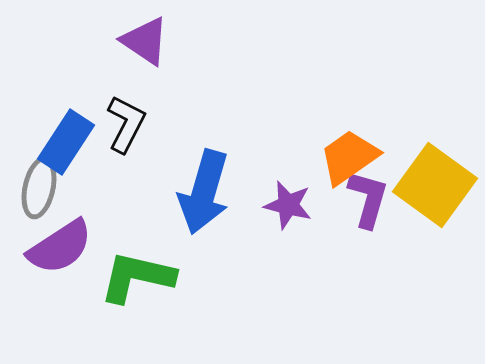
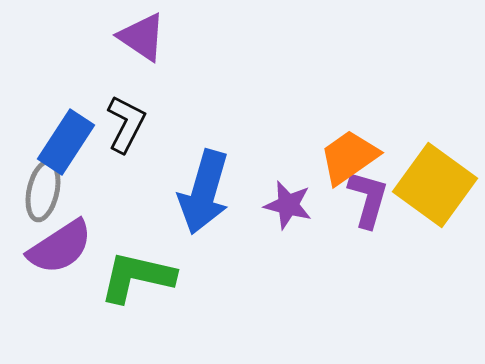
purple triangle: moved 3 px left, 4 px up
gray ellipse: moved 4 px right, 3 px down
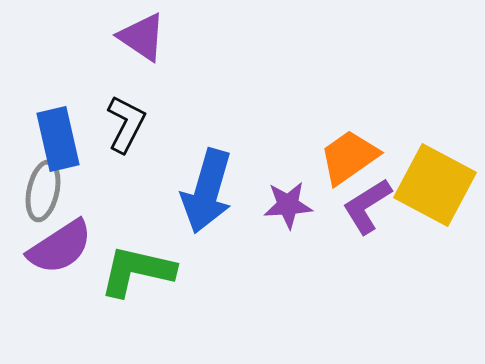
blue rectangle: moved 8 px left, 3 px up; rotated 46 degrees counterclockwise
yellow square: rotated 8 degrees counterclockwise
blue arrow: moved 3 px right, 1 px up
purple L-shape: moved 1 px left, 7 px down; rotated 138 degrees counterclockwise
purple star: rotated 18 degrees counterclockwise
green L-shape: moved 6 px up
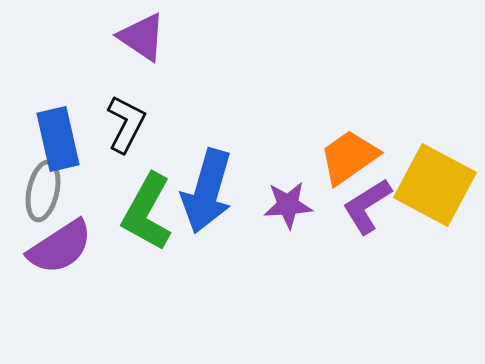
green L-shape: moved 10 px right, 59 px up; rotated 74 degrees counterclockwise
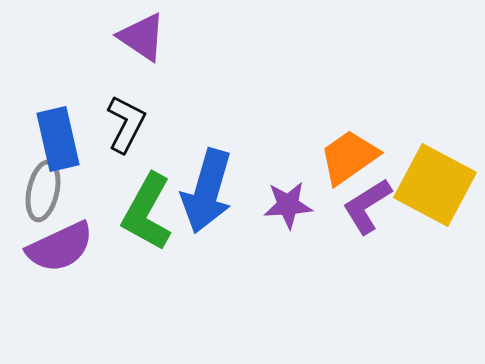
purple semicircle: rotated 8 degrees clockwise
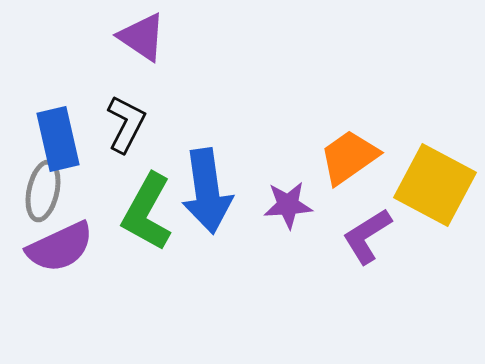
blue arrow: rotated 24 degrees counterclockwise
purple L-shape: moved 30 px down
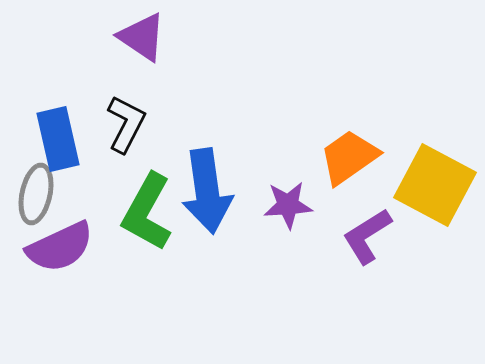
gray ellipse: moved 7 px left, 3 px down
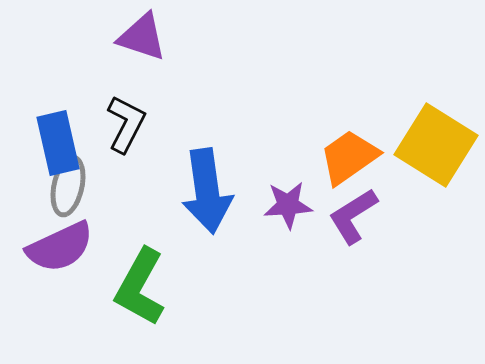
purple triangle: rotated 16 degrees counterclockwise
blue rectangle: moved 4 px down
yellow square: moved 1 px right, 40 px up; rotated 4 degrees clockwise
gray ellipse: moved 32 px right, 8 px up
green L-shape: moved 7 px left, 75 px down
purple L-shape: moved 14 px left, 20 px up
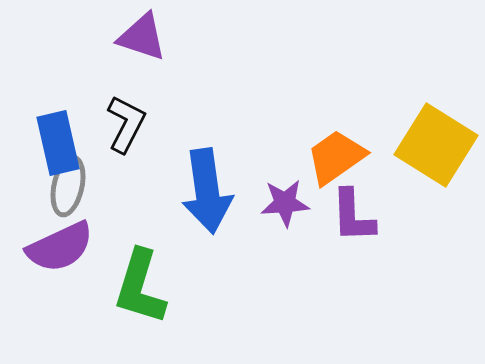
orange trapezoid: moved 13 px left
purple star: moved 3 px left, 2 px up
purple L-shape: rotated 60 degrees counterclockwise
green L-shape: rotated 12 degrees counterclockwise
